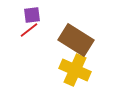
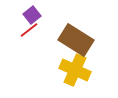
purple square: rotated 30 degrees counterclockwise
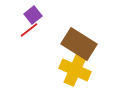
purple square: moved 1 px right
brown rectangle: moved 3 px right, 4 px down
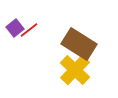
purple square: moved 18 px left, 13 px down
yellow cross: rotated 20 degrees clockwise
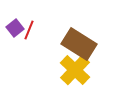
red line: rotated 30 degrees counterclockwise
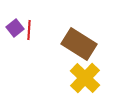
red line: rotated 18 degrees counterclockwise
yellow cross: moved 10 px right, 8 px down
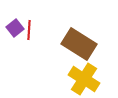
yellow cross: moved 1 px left, 1 px down; rotated 12 degrees counterclockwise
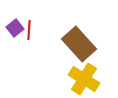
brown rectangle: rotated 16 degrees clockwise
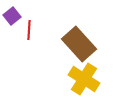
purple square: moved 3 px left, 12 px up
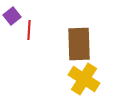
brown rectangle: rotated 40 degrees clockwise
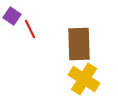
purple square: rotated 18 degrees counterclockwise
red line: moved 1 px right, 1 px up; rotated 30 degrees counterclockwise
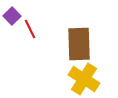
purple square: rotated 12 degrees clockwise
